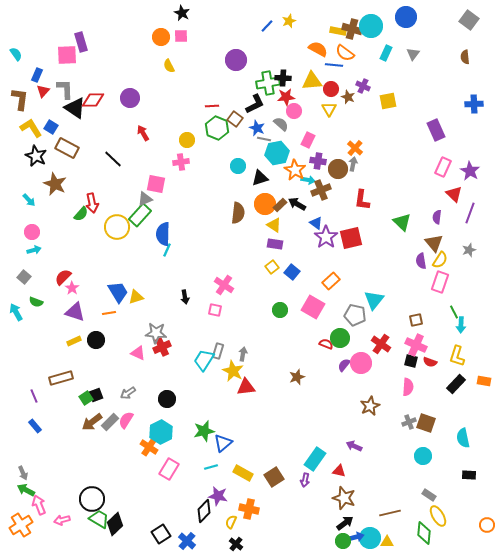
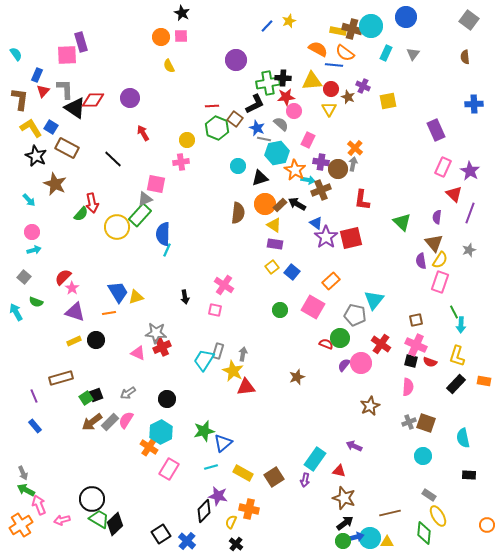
purple cross at (318, 161): moved 3 px right, 1 px down
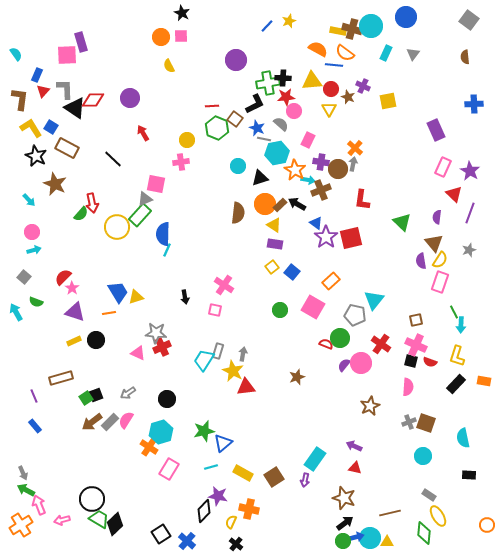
cyan hexagon at (161, 432): rotated 10 degrees clockwise
red triangle at (339, 471): moved 16 px right, 3 px up
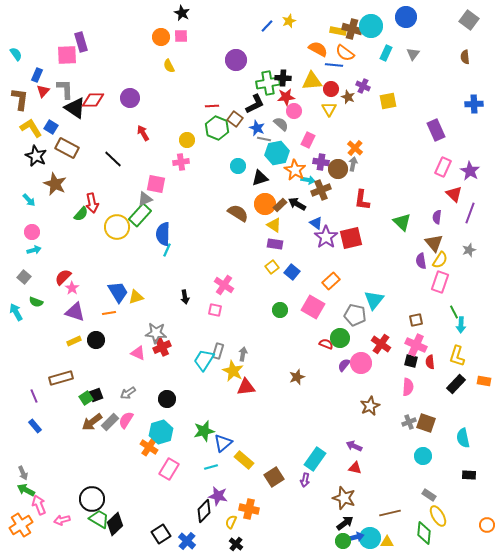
brown semicircle at (238, 213): rotated 65 degrees counterclockwise
red semicircle at (430, 362): rotated 64 degrees clockwise
yellow rectangle at (243, 473): moved 1 px right, 13 px up; rotated 12 degrees clockwise
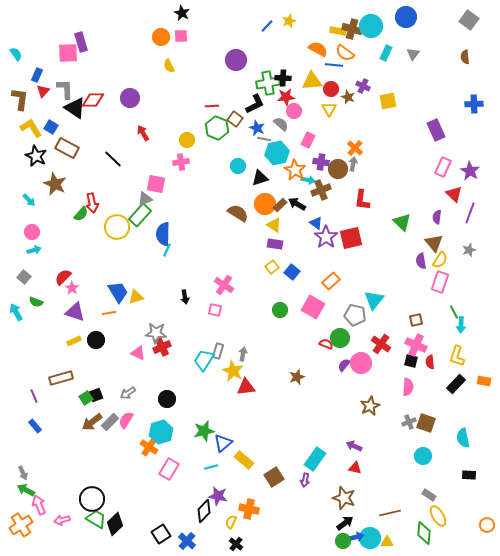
pink square at (67, 55): moved 1 px right, 2 px up
green trapezoid at (99, 519): moved 3 px left
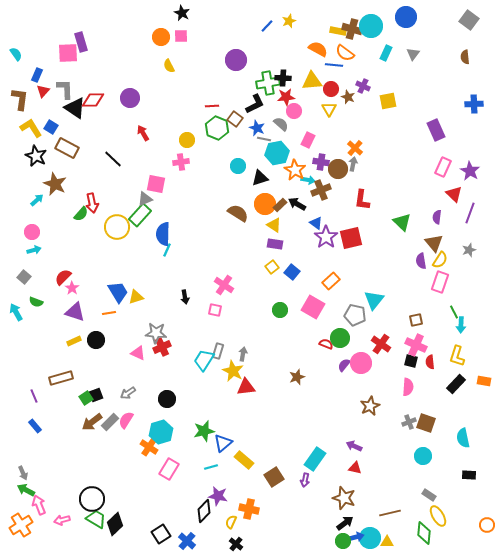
cyan arrow at (29, 200): moved 8 px right; rotated 88 degrees counterclockwise
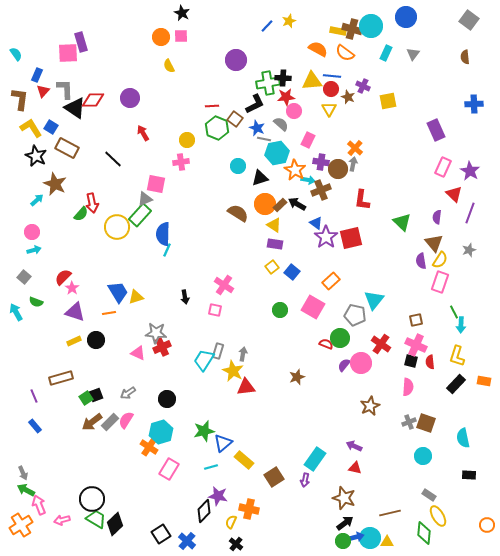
blue line at (334, 65): moved 2 px left, 11 px down
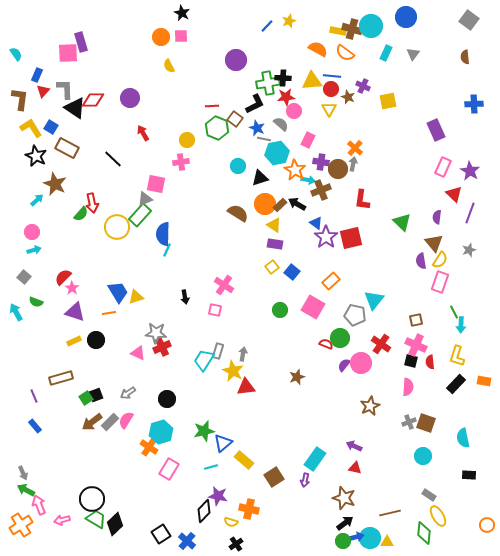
yellow semicircle at (231, 522): rotated 96 degrees counterclockwise
black cross at (236, 544): rotated 16 degrees clockwise
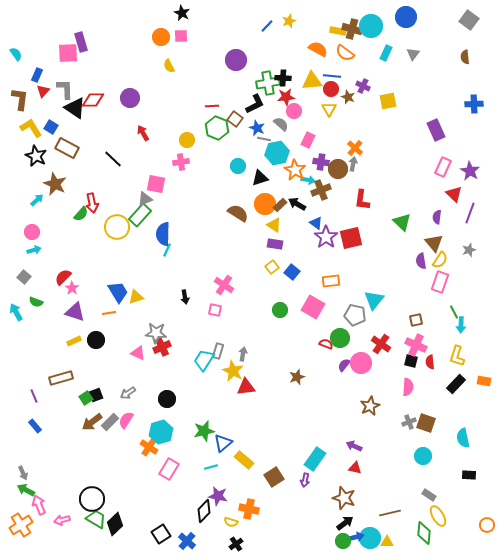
orange rectangle at (331, 281): rotated 36 degrees clockwise
